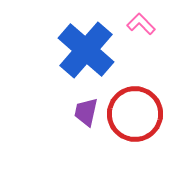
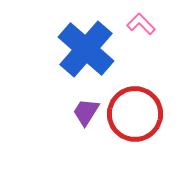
blue cross: moved 1 px up
purple trapezoid: rotated 20 degrees clockwise
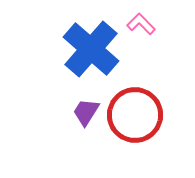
blue cross: moved 5 px right
red circle: moved 1 px down
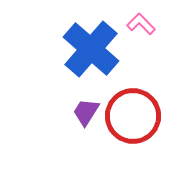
red circle: moved 2 px left, 1 px down
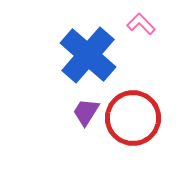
blue cross: moved 3 px left, 6 px down
red circle: moved 2 px down
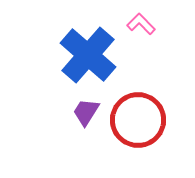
red circle: moved 5 px right, 2 px down
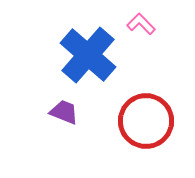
purple trapezoid: moved 22 px left; rotated 80 degrees clockwise
red circle: moved 8 px right, 1 px down
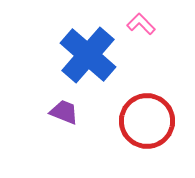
red circle: moved 1 px right
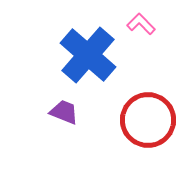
red circle: moved 1 px right, 1 px up
